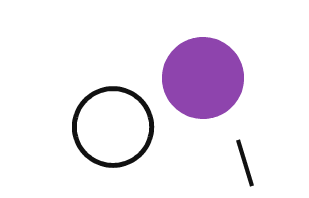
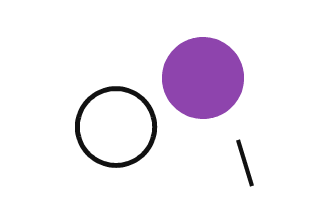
black circle: moved 3 px right
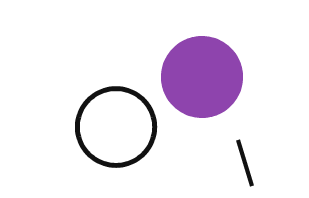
purple circle: moved 1 px left, 1 px up
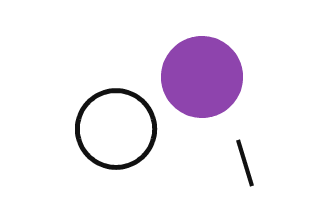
black circle: moved 2 px down
